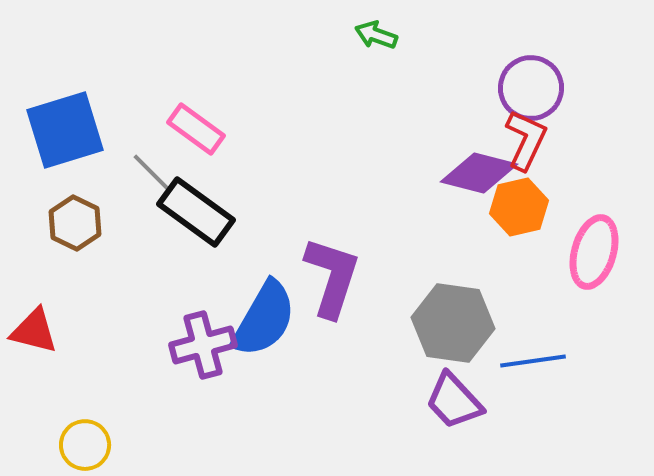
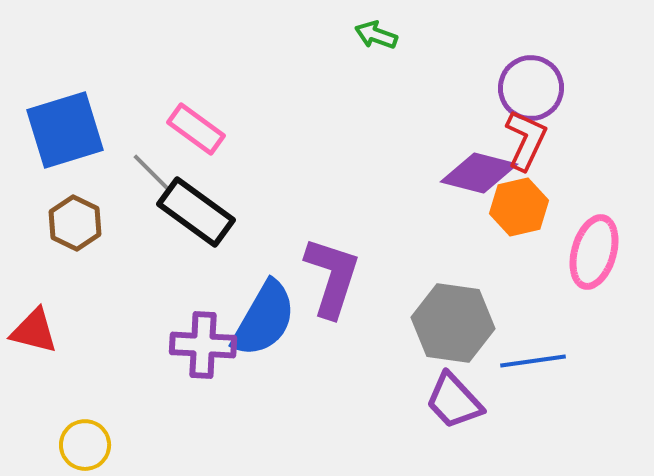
purple cross: rotated 18 degrees clockwise
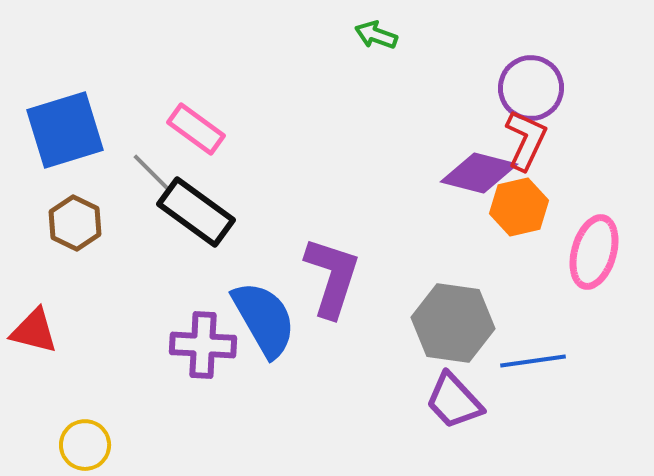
blue semicircle: rotated 60 degrees counterclockwise
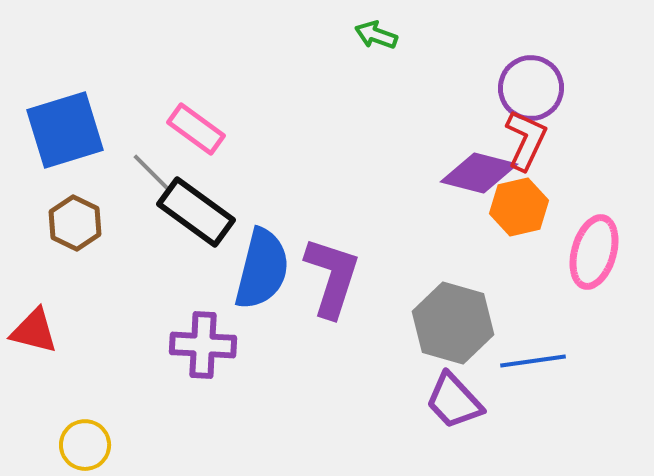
blue semicircle: moved 2 px left, 50 px up; rotated 44 degrees clockwise
gray hexagon: rotated 8 degrees clockwise
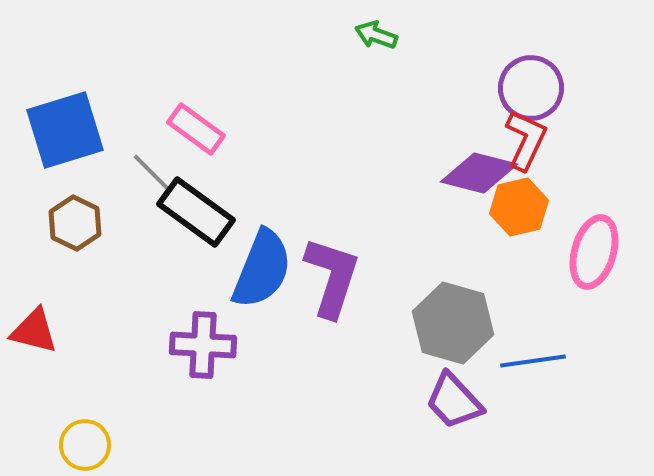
blue semicircle: rotated 8 degrees clockwise
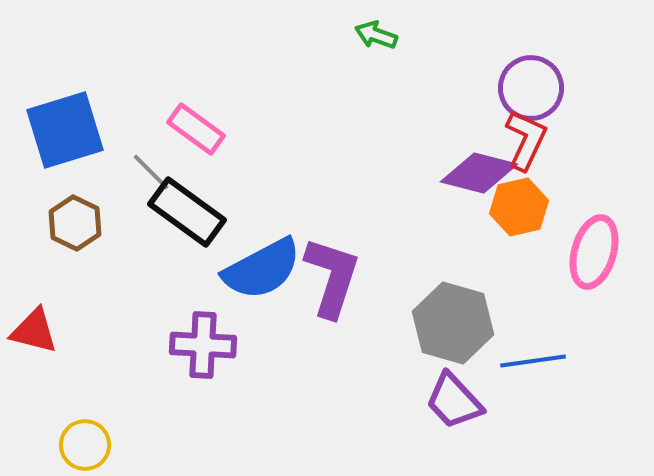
black rectangle: moved 9 px left
blue semicircle: rotated 40 degrees clockwise
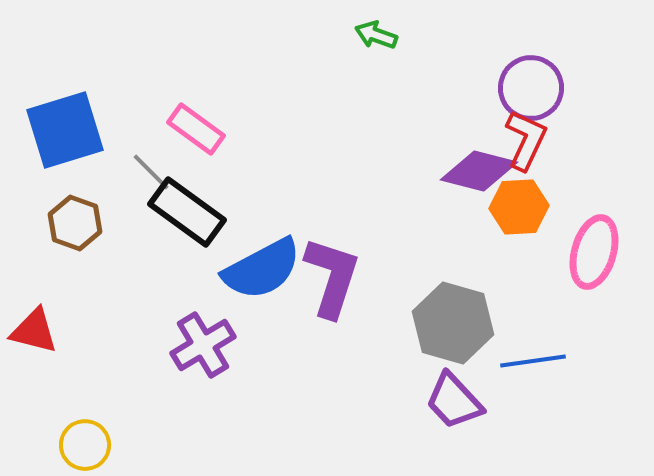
purple diamond: moved 2 px up
orange hexagon: rotated 10 degrees clockwise
brown hexagon: rotated 6 degrees counterclockwise
purple cross: rotated 34 degrees counterclockwise
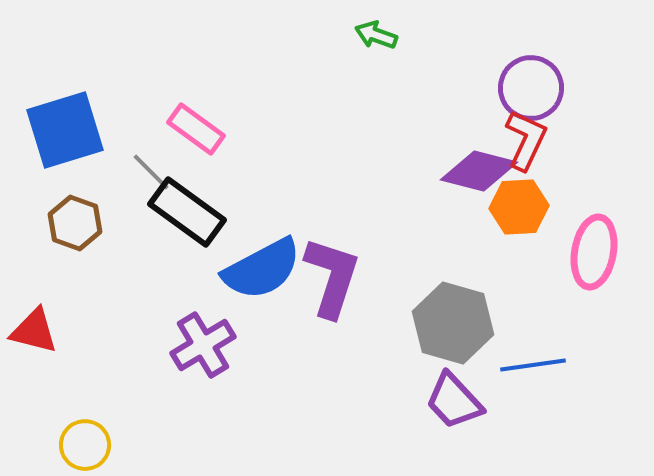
pink ellipse: rotated 6 degrees counterclockwise
blue line: moved 4 px down
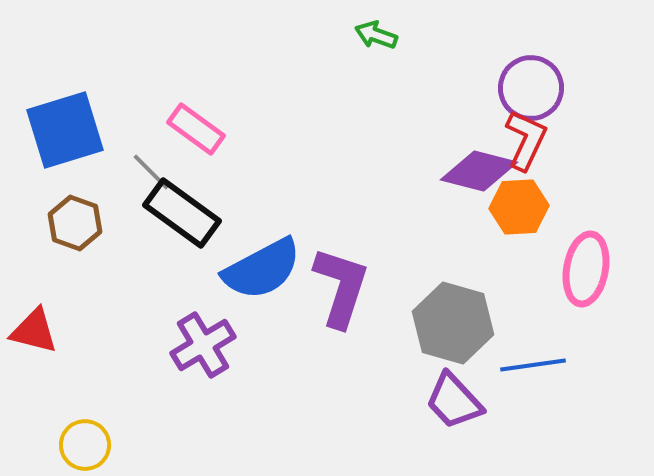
black rectangle: moved 5 px left, 1 px down
pink ellipse: moved 8 px left, 17 px down
purple L-shape: moved 9 px right, 10 px down
